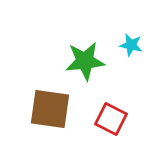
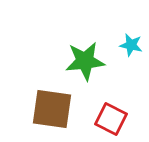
brown square: moved 2 px right
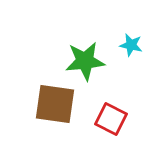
brown square: moved 3 px right, 5 px up
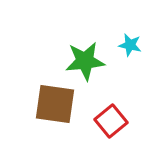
cyan star: moved 1 px left
red square: moved 2 px down; rotated 24 degrees clockwise
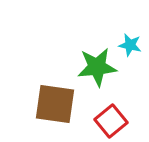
green star: moved 12 px right, 6 px down
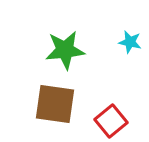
cyan star: moved 3 px up
green star: moved 32 px left, 17 px up
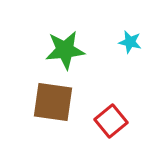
brown square: moved 2 px left, 2 px up
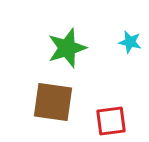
green star: moved 2 px right, 2 px up; rotated 12 degrees counterclockwise
red square: rotated 32 degrees clockwise
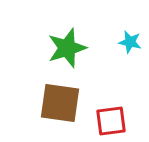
brown square: moved 7 px right, 1 px down
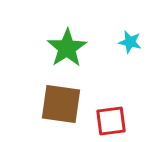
green star: rotated 15 degrees counterclockwise
brown square: moved 1 px right, 1 px down
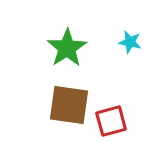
brown square: moved 8 px right, 1 px down
red square: rotated 8 degrees counterclockwise
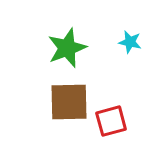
green star: rotated 12 degrees clockwise
brown square: moved 3 px up; rotated 9 degrees counterclockwise
